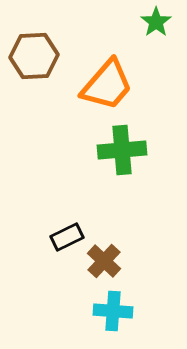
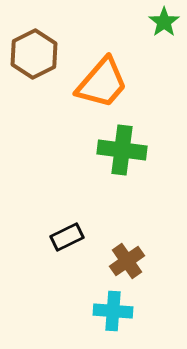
green star: moved 8 px right
brown hexagon: moved 2 px up; rotated 24 degrees counterclockwise
orange trapezoid: moved 5 px left, 2 px up
green cross: rotated 12 degrees clockwise
brown cross: moved 23 px right; rotated 12 degrees clockwise
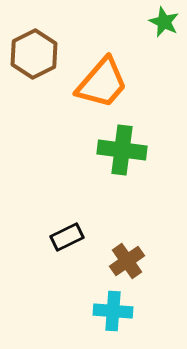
green star: rotated 12 degrees counterclockwise
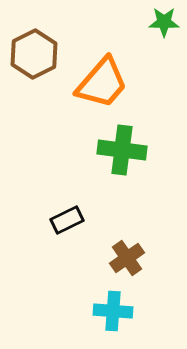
green star: rotated 24 degrees counterclockwise
black rectangle: moved 17 px up
brown cross: moved 3 px up
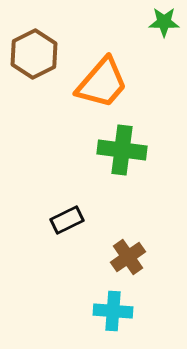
brown cross: moved 1 px right, 1 px up
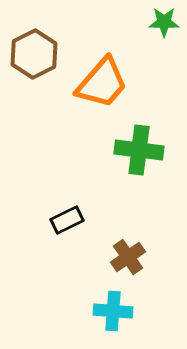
green cross: moved 17 px right
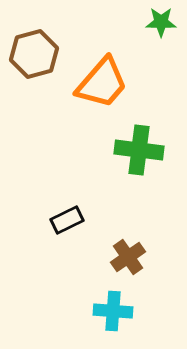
green star: moved 3 px left
brown hexagon: rotated 12 degrees clockwise
